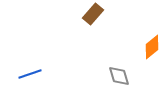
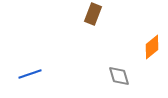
brown rectangle: rotated 20 degrees counterclockwise
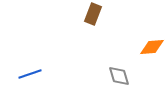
orange diamond: rotated 35 degrees clockwise
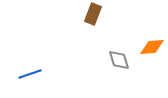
gray diamond: moved 16 px up
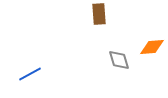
brown rectangle: moved 6 px right; rotated 25 degrees counterclockwise
blue line: rotated 10 degrees counterclockwise
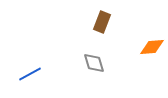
brown rectangle: moved 3 px right, 8 px down; rotated 25 degrees clockwise
gray diamond: moved 25 px left, 3 px down
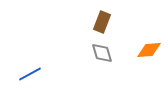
orange diamond: moved 3 px left, 3 px down
gray diamond: moved 8 px right, 10 px up
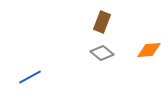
gray diamond: rotated 35 degrees counterclockwise
blue line: moved 3 px down
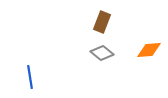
blue line: rotated 70 degrees counterclockwise
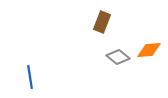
gray diamond: moved 16 px right, 4 px down
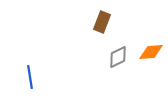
orange diamond: moved 2 px right, 2 px down
gray diamond: rotated 65 degrees counterclockwise
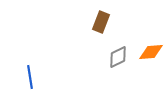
brown rectangle: moved 1 px left
